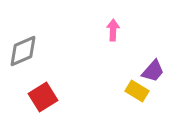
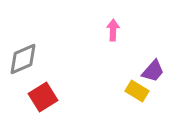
gray diamond: moved 8 px down
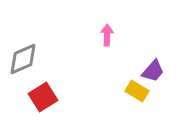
pink arrow: moved 6 px left, 5 px down
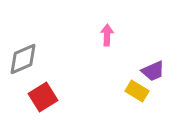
purple trapezoid: rotated 25 degrees clockwise
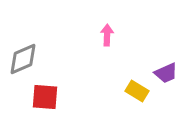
purple trapezoid: moved 13 px right, 2 px down
red square: moved 2 px right; rotated 36 degrees clockwise
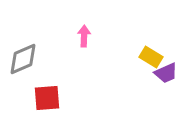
pink arrow: moved 23 px left, 1 px down
yellow rectangle: moved 14 px right, 34 px up
red square: moved 2 px right, 1 px down; rotated 8 degrees counterclockwise
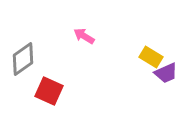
pink arrow: rotated 60 degrees counterclockwise
gray diamond: rotated 12 degrees counterclockwise
red square: moved 2 px right, 7 px up; rotated 28 degrees clockwise
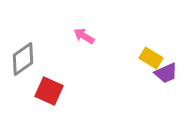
yellow rectangle: moved 1 px down
